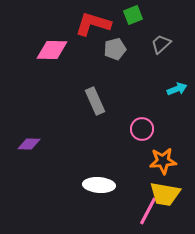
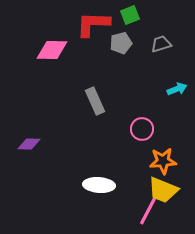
green square: moved 3 px left
red L-shape: rotated 15 degrees counterclockwise
gray trapezoid: rotated 25 degrees clockwise
gray pentagon: moved 6 px right, 6 px up
yellow trapezoid: moved 2 px left, 4 px up; rotated 12 degrees clockwise
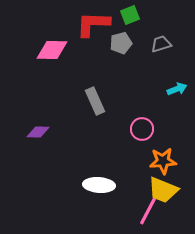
purple diamond: moved 9 px right, 12 px up
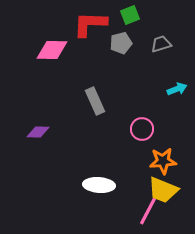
red L-shape: moved 3 px left
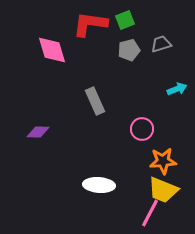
green square: moved 5 px left, 5 px down
red L-shape: rotated 6 degrees clockwise
gray pentagon: moved 8 px right, 7 px down
pink diamond: rotated 72 degrees clockwise
pink line: moved 2 px right, 2 px down
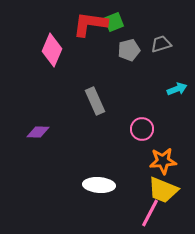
green square: moved 11 px left, 2 px down
pink diamond: rotated 40 degrees clockwise
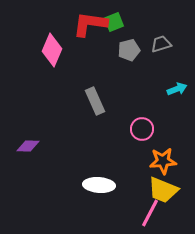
purple diamond: moved 10 px left, 14 px down
